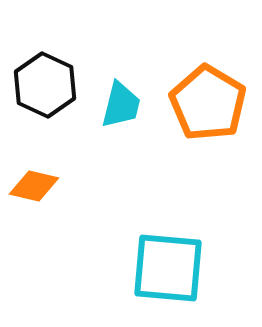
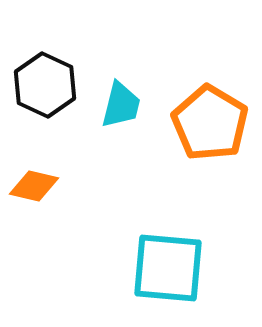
orange pentagon: moved 2 px right, 20 px down
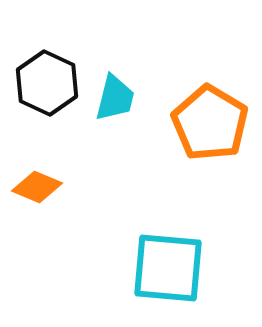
black hexagon: moved 2 px right, 2 px up
cyan trapezoid: moved 6 px left, 7 px up
orange diamond: moved 3 px right, 1 px down; rotated 9 degrees clockwise
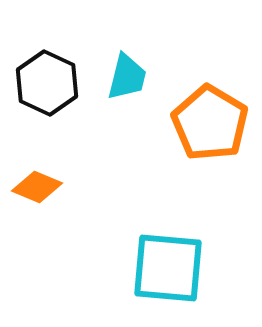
cyan trapezoid: moved 12 px right, 21 px up
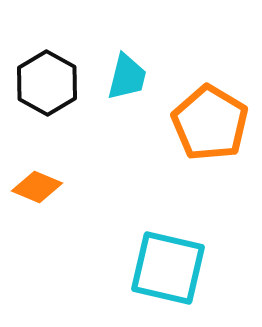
black hexagon: rotated 4 degrees clockwise
cyan square: rotated 8 degrees clockwise
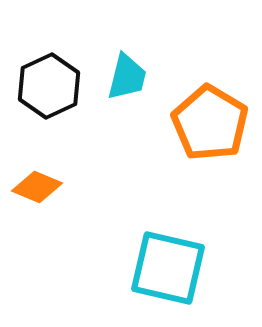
black hexagon: moved 2 px right, 3 px down; rotated 6 degrees clockwise
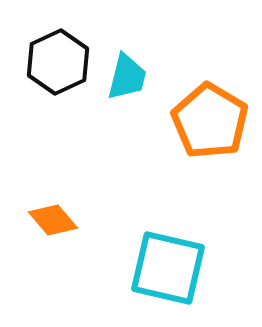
black hexagon: moved 9 px right, 24 px up
orange pentagon: moved 2 px up
orange diamond: moved 16 px right, 33 px down; rotated 27 degrees clockwise
